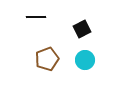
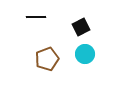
black square: moved 1 px left, 2 px up
cyan circle: moved 6 px up
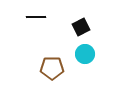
brown pentagon: moved 5 px right, 9 px down; rotated 20 degrees clockwise
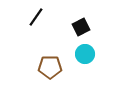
black line: rotated 54 degrees counterclockwise
brown pentagon: moved 2 px left, 1 px up
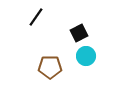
black square: moved 2 px left, 6 px down
cyan circle: moved 1 px right, 2 px down
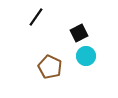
brown pentagon: rotated 25 degrees clockwise
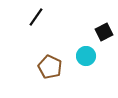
black square: moved 25 px right, 1 px up
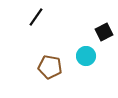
brown pentagon: rotated 15 degrees counterclockwise
